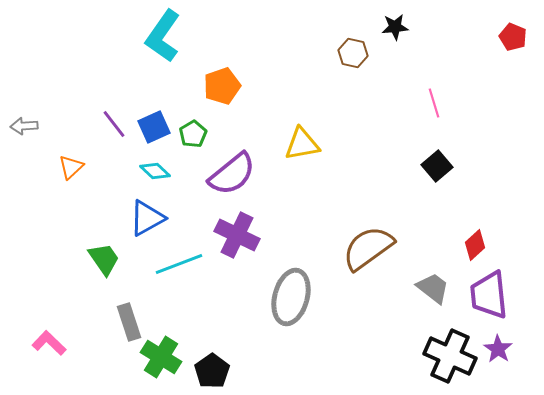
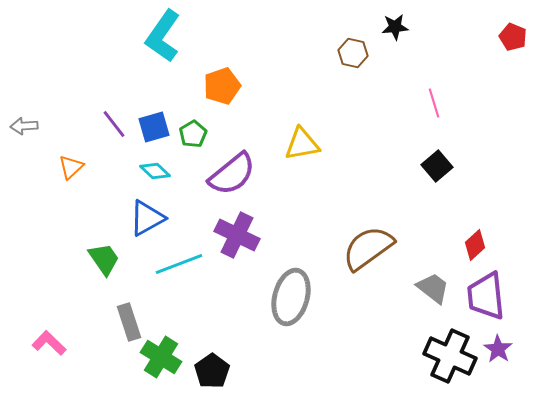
blue square: rotated 8 degrees clockwise
purple trapezoid: moved 3 px left, 1 px down
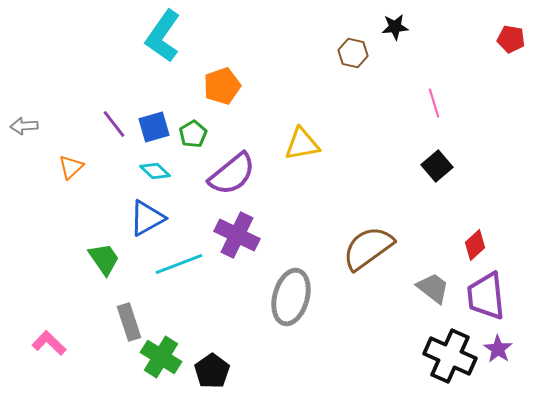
red pentagon: moved 2 px left, 2 px down; rotated 12 degrees counterclockwise
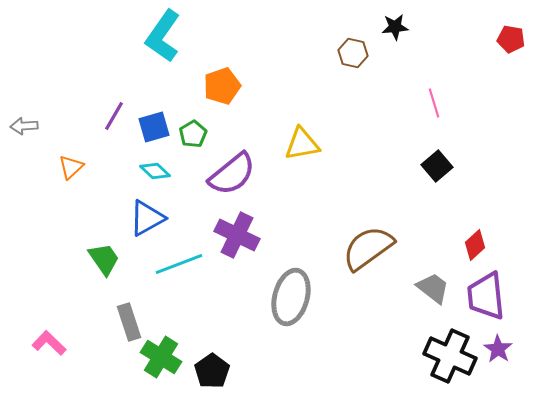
purple line: moved 8 px up; rotated 68 degrees clockwise
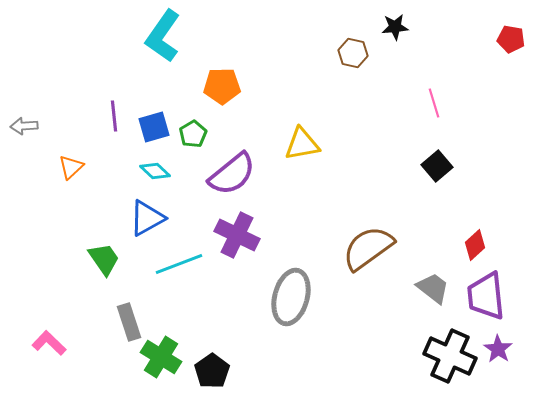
orange pentagon: rotated 18 degrees clockwise
purple line: rotated 36 degrees counterclockwise
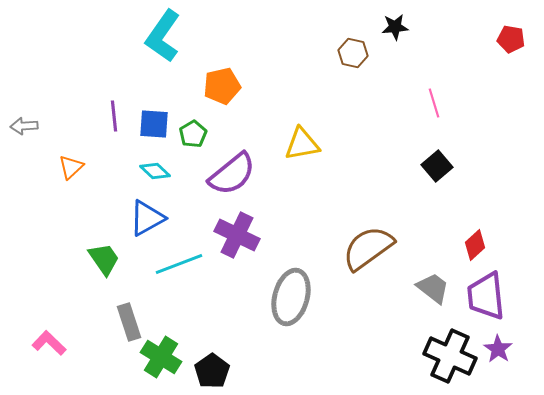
orange pentagon: rotated 12 degrees counterclockwise
blue square: moved 3 px up; rotated 20 degrees clockwise
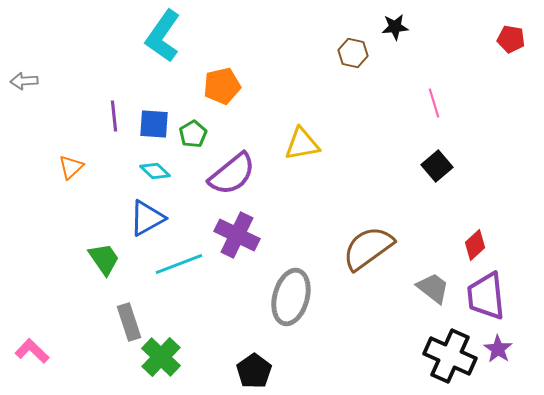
gray arrow: moved 45 px up
pink L-shape: moved 17 px left, 8 px down
green cross: rotated 12 degrees clockwise
black pentagon: moved 42 px right
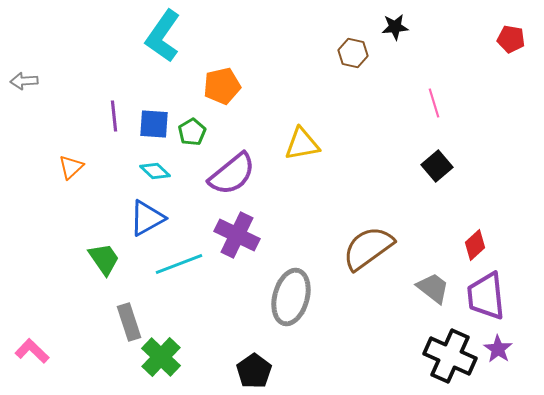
green pentagon: moved 1 px left, 2 px up
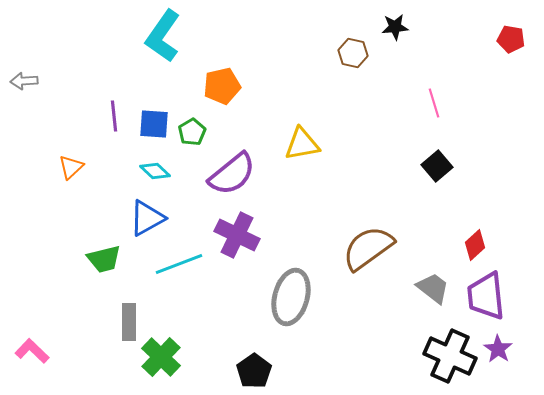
green trapezoid: rotated 111 degrees clockwise
gray rectangle: rotated 18 degrees clockwise
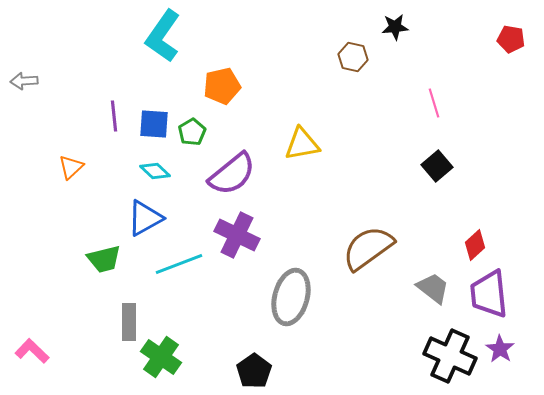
brown hexagon: moved 4 px down
blue triangle: moved 2 px left
purple trapezoid: moved 3 px right, 2 px up
purple star: moved 2 px right
green cross: rotated 9 degrees counterclockwise
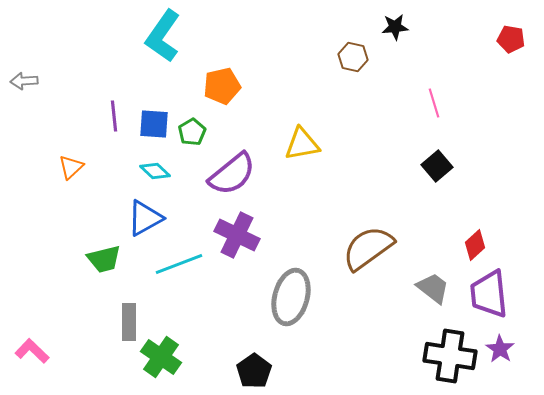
black cross: rotated 15 degrees counterclockwise
